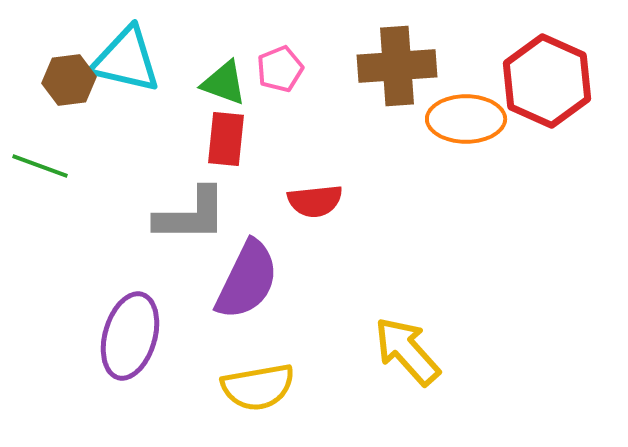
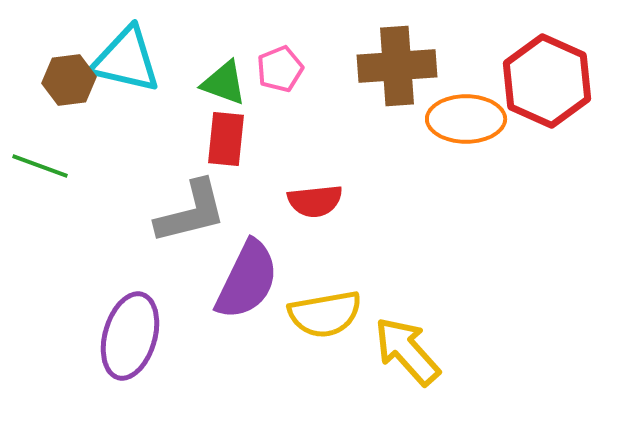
gray L-shape: moved 3 px up; rotated 14 degrees counterclockwise
yellow semicircle: moved 67 px right, 73 px up
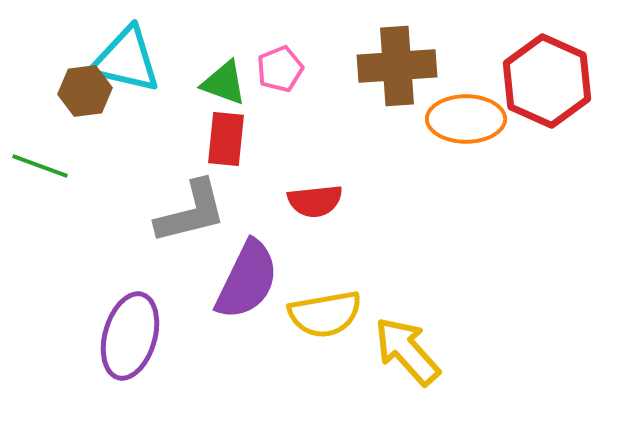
brown hexagon: moved 16 px right, 11 px down
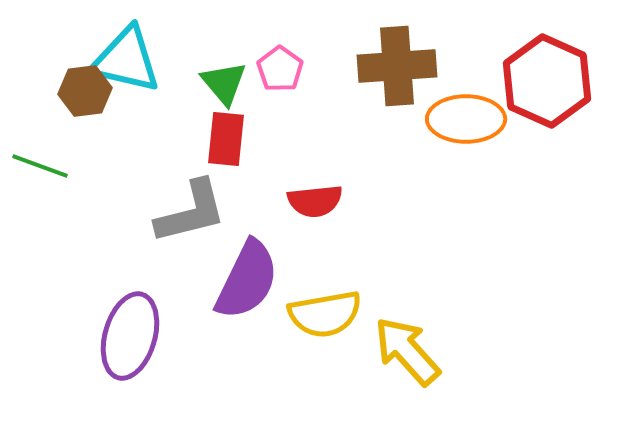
pink pentagon: rotated 15 degrees counterclockwise
green triangle: rotated 30 degrees clockwise
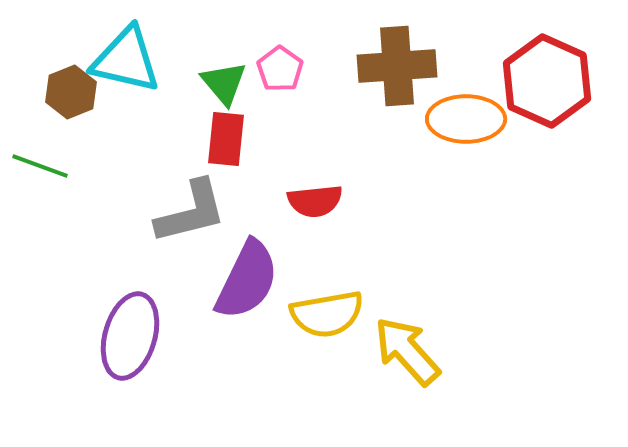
brown hexagon: moved 14 px left, 1 px down; rotated 15 degrees counterclockwise
yellow semicircle: moved 2 px right
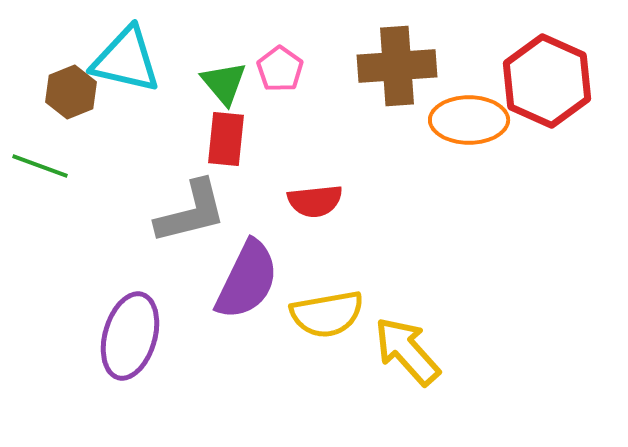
orange ellipse: moved 3 px right, 1 px down
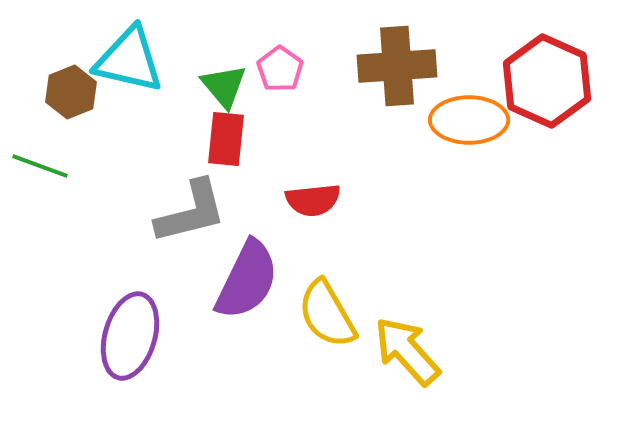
cyan triangle: moved 3 px right
green triangle: moved 3 px down
red semicircle: moved 2 px left, 1 px up
yellow semicircle: rotated 70 degrees clockwise
